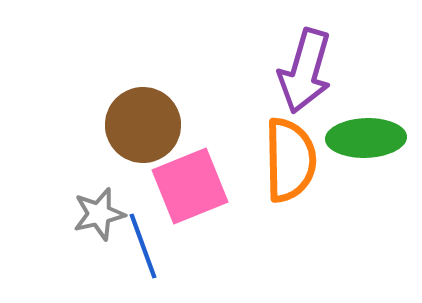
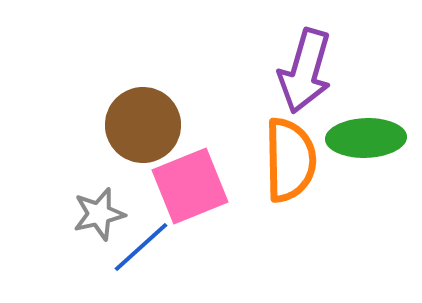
blue line: moved 2 px left, 1 px down; rotated 68 degrees clockwise
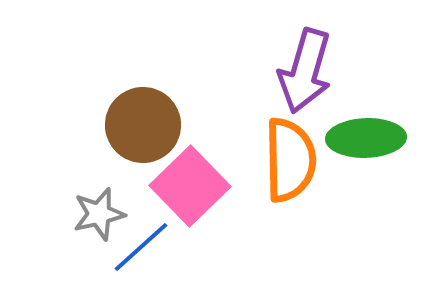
pink square: rotated 22 degrees counterclockwise
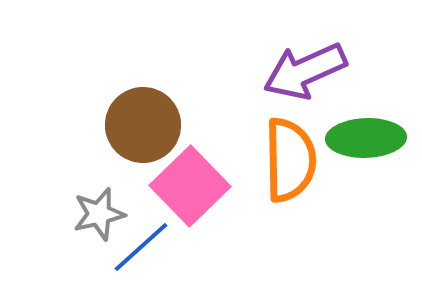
purple arrow: rotated 50 degrees clockwise
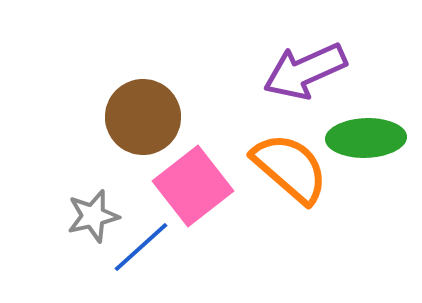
brown circle: moved 8 px up
orange semicircle: moved 8 px down; rotated 48 degrees counterclockwise
pink square: moved 3 px right; rotated 6 degrees clockwise
gray star: moved 6 px left, 2 px down
